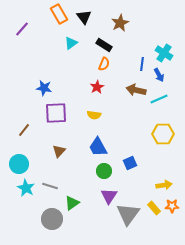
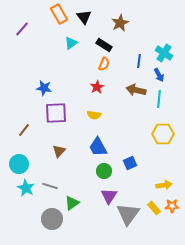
blue line: moved 3 px left, 3 px up
cyan line: rotated 60 degrees counterclockwise
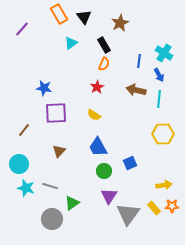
black rectangle: rotated 28 degrees clockwise
yellow semicircle: rotated 24 degrees clockwise
cyan star: rotated 12 degrees counterclockwise
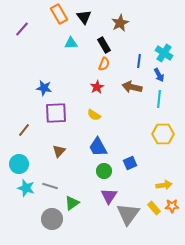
cyan triangle: rotated 32 degrees clockwise
brown arrow: moved 4 px left, 3 px up
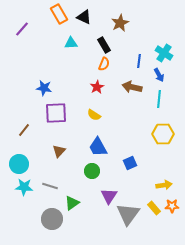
black triangle: rotated 28 degrees counterclockwise
green circle: moved 12 px left
cyan star: moved 2 px left, 1 px up; rotated 12 degrees counterclockwise
